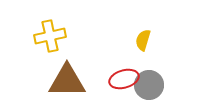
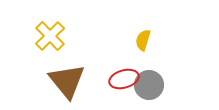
yellow cross: rotated 32 degrees counterclockwise
brown triangle: rotated 51 degrees clockwise
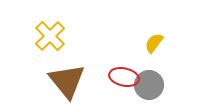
yellow semicircle: moved 11 px right, 3 px down; rotated 20 degrees clockwise
red ellipse: moved 2 px up; rotated 28 degrees clockwise
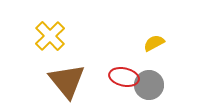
yellow semicircle: rotated 25 degrees clockwise
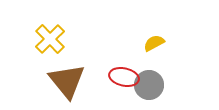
yellow cross: moved 3 px down
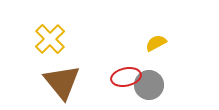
yellow semicircle: moved 2 px right
red ellipse: moved 2 px right; rotated 24 degrees counterclockwise
brown triangle: moved 5 px left, 1 px down
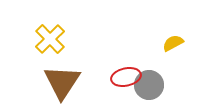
yellow semicircle: moved 17 px right
brown triangle: rotated 12 degrees clockwise
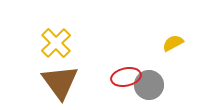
yellow cross: moved 6 px right, 4 px down
brown triangle: moved 2 px left; rotated 9 degrees counterclockwise
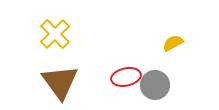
yellow cross: moved 1 px left, 9 px up
gray circle: moved 6 px right
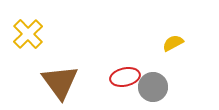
yellow cross: moved 27 px left
red ellipse: moved 1 px left
gray circle: moved 2 px left, 2 px down
